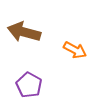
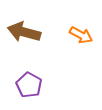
orange arrow: moved 6 px right, 15 px up
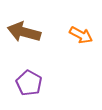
purple pentagon: moved 2 px up
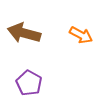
brown arrow: moved 1 px down
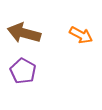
purple pentagon: moved 6 px left, 12 px up
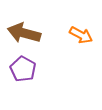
purple pentagon: moved 2 px up
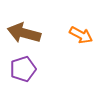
purple pentagon: rotated 25 degrees clockwise
